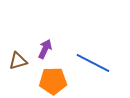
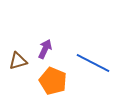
orange pentagon: rotated 24 degrees clockwise
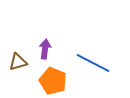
purple arrow: rotated 18 degrees counterclockwise
brown triangle: moved 1 px down
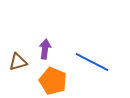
blue line: moved 1 px left, 1 px up
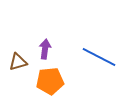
blue line: moved 7 px right, 5 px up
orange pentagon: moved 3 px left; rotated 28 degrees counterclockwise
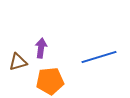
purple arrow: moved 4 px left, 1 px up
blue line: rotated 44 degrees counterclockwise
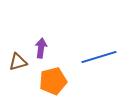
orange pentagon: moved 3 px right; rotated 8 degrees counterclockwise
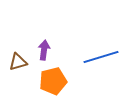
purple arrow: moved 3 px right, 2 px down
blue line: moved 2 px right
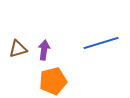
blue line: moved 14 px up
brown triangle: moved 13 px up
